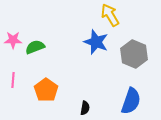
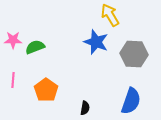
gray hexagon: rotated 20 degrees counterclockwise
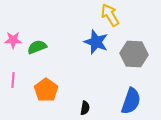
green semicircle: moved 2 px right
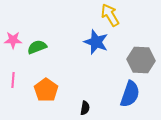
gray hexagon: moved 7 px right, 6 px down
blue semicircle: moved 1 px left, 7 px up
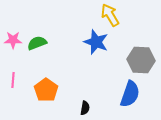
green semicircle: moved 4 px up
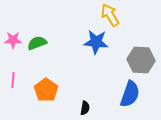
blue star: rotated 15 degrees counterclockwise
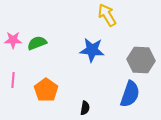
yellow arrow: moved 3 px left
blue star: moved 4 px left, 8 px down
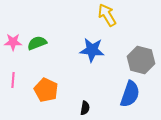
pink star: moved 2 px down
gray hexagon: rotated 12 degrees clockwise
orange pentagon: rotated 10 degrees counterclockwise
